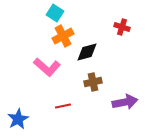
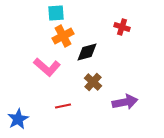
cyan square: moved 1 px right; rotated 36 degrees counterclockwise
brown cross: rotated 36 degrees counterclockwise
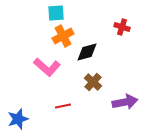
blue star: rotated 10 degrees clockwise
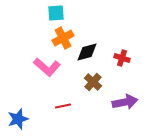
red cross: moved 31 px down
orange cross: moved 2 px down
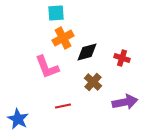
pink L-shape: rotated 28 degrees clockwise
blue star: rotated 25 degrees counterclockwise
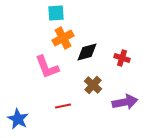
brown cross: moved 3 px down
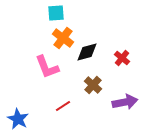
orange cross: rotated 25 degrees counterclockwise
red cross: rotated 21 degrees clockwise
red line: rotated 21 degrees counterclockwise
